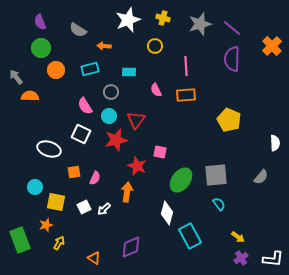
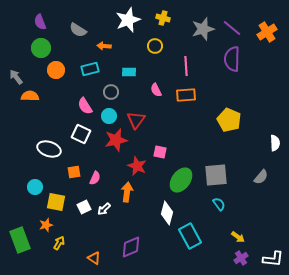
gray star at (200, 24): moved 3 px right, 5 px down
orange cross at (272, 46): moved 5 px left, 14 px up; rotated 12 degrees clockwise
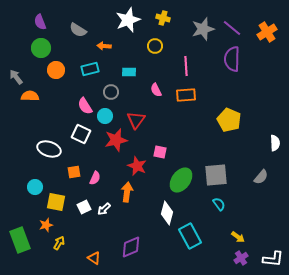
cyan circle at (109, 116): moved 4 px left
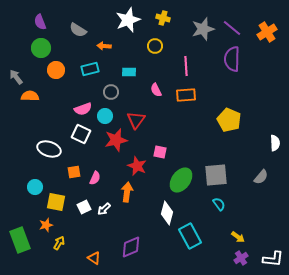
pink semicircle at (85, 106): moved 2 px left, 3 px down; rotated 78 degrees counterclockwise
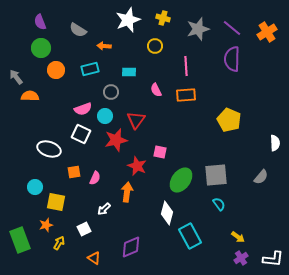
gray star at (203, 29): moved 5 px left
white square at (84, 207): moved 22 px down
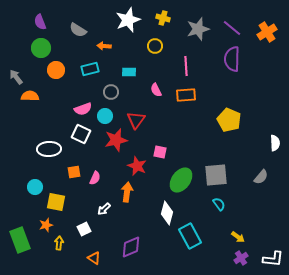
white ellipse at (49, 149): rotated 20 degrees counterclockwise
yellow arrow at (59, 243): rotated 24 degrees counterclockwise
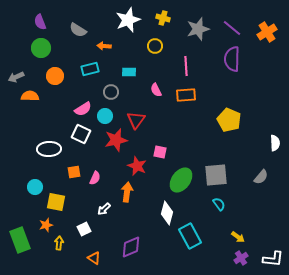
orange circle at (56, 70): moved 1 px left, 6 px down
gray arrow at (16, 77): rotated 77 degrees counterclockwise
pink semicircle at (83, 109): rotated 12 degrees counterclockwise
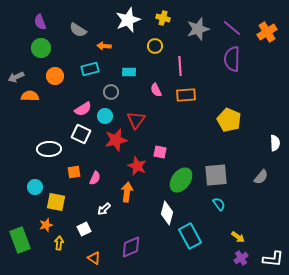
pink line at (186, 66): moved 6 px left
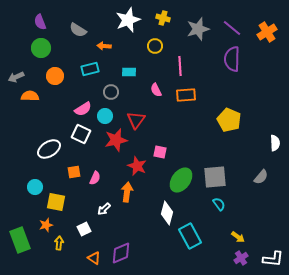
white ellipse at (49, 149): rotated 30 degrees counterclockwise
gray square at (216, 175): moved 1 px left, 2 px down
purple diamond at (131, 247): moved 10 px left, 6 px down
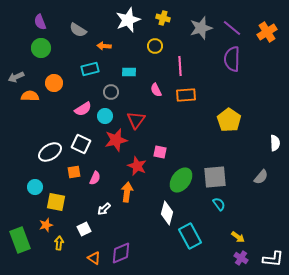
gray star at (198, 29): moved 3 px right, 1 px up
orange circle at (55, 76): moved 1 px left, 7 px down
yellow pentagon at (229, 120): rotated 10 degrees clockwise
white square at (81, 134): moved 10 px down
white ellipse at (49, 149): moved 1 px right, 3 px down
purple cross at (241, 258): rotated 24 degrees counterclockwise
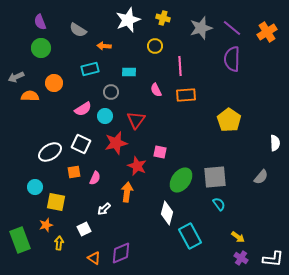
red star at (116, 140): moved 3 px down
